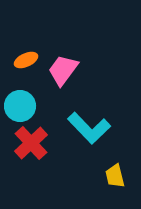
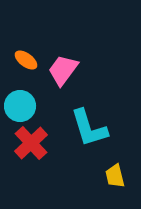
orange ellipse: rotated 60 degrees clockwise
cyan L-shape: rotated 27 degrees clockwise
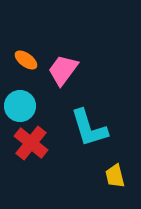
red cross: rotated 8 degrees counterclockwise
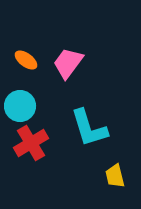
pink trapezoid: moved 5 px right, 7 px up
red cross: rotated 20 degrees clockwise
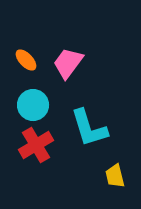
orange ellipse: rotated 10 degrees clockwise
cyan circle: moved 13 px right, 1 px up
red cross: moved 5 px right, 2 px down
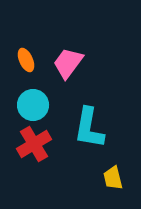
orange ellipse: rotated 20 degrees clockwise
cyan L-shape: rotated 27 degrees clockwise
red cross: moved 2 px left, 1 px up
yellow trapezoid: moved 2 px left, 2 px down
